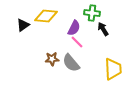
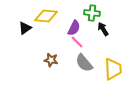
black triangle: moved 2 px right, 3 px down
brown star: moved 1 px left, 1 px down; rotated 16 degrees clockwise
gray semicircle: moved 13 px right
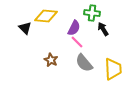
black triangle: rotated 40 degrees counterclockwise
brown star: rotated 16 degrees clockwise
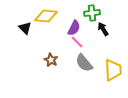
green cross: rotated 14 degrees counterclockwise
yellow trapezoid: moved 1 px down
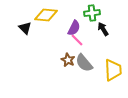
yellow diamond: moved 1 px up
pink line: moved 2 px up
brown star: moved 17 px right
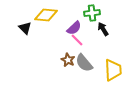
purple semicircle: rotated 21 degrees clockwise
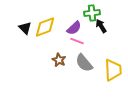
yellow diamond: moved 1 px left, 12 px down; rotated 25 degrees counterclockwise
black arrow: moved 2 px left, 3 px up
pink line: moved 1 px down; rotated 24 degrees counterclockwise
brown star: moved 9 px left
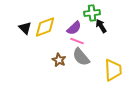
gray semicircle: moved 3 px left, 6 px up
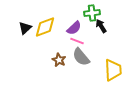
black triangle: rotated 32 degrees clockwise
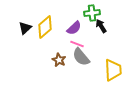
yellow diamond: rotated 20 degrees counterclockwise
pink line: moved 3 px down
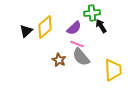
black triangle: moved 1 px right, 3 px down
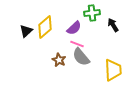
black arrow: moved 12 px right, 1 px up
